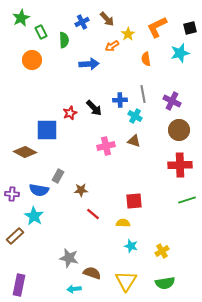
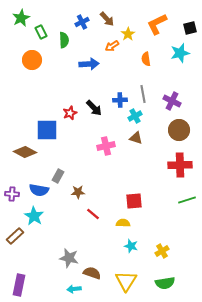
orange L-shape at (157, 27): moved 3 px up
cyan cross at (135, 116): rotated 32 degrees clockwise
brown triangle at (134, 141): moved 2 px right, 3 px up
brown star at (81, 190): moved 3 px left, 2 px down
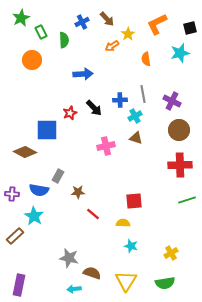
blue arrow at (89, 64): moved 6 px left, 10 px down
yellow cross at (162, 251): moved 9 px right, 2 px down
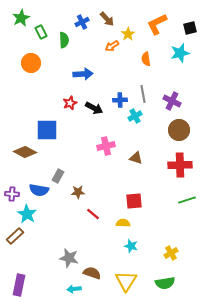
orange circle at (32, 60): moved 1 px left, 3 px down
black arrow at (94, 108): rotated 18 degrees counterclockwise
red star at (70, 113): moved 10 px up
brown triangle at (136, 138): moved 20 px down
cyan star at (34, 216): moved 7 px left, 2 px up
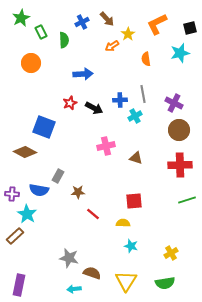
purple cross at (172, 101): moved 2 px right, 2 px down
blue square at (47, 130): moved 3 px left, 3 px up; rotated 20 degrees clockwise
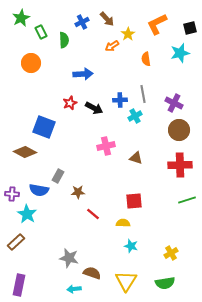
brown rectangle at (15, 236): moved 1 px right, 6 px down
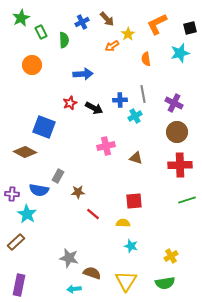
orange circle at (31, 63): moved 1 px right, 2 px down
brown circle at (179, 130): moved 2 px left, 2 px down
yellow cross at (171, 253): moved 3 px down
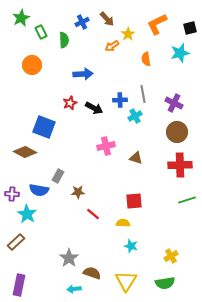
gray star at (69, 258): rotated 24 degrees clockwise
